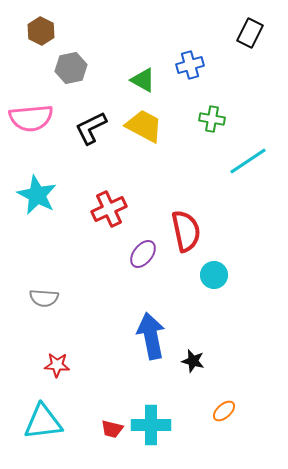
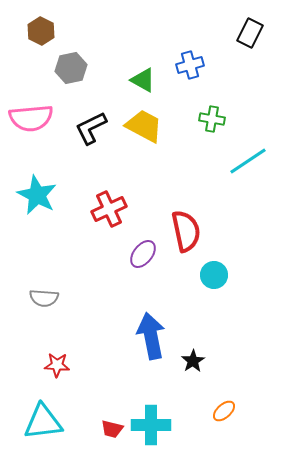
black star: rotated 25 degrees clockwise
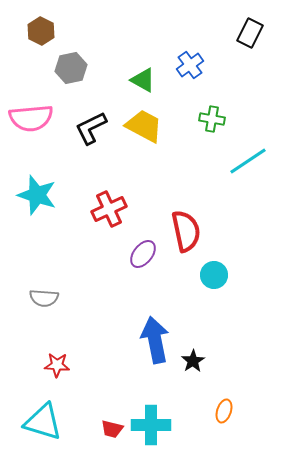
blue cross: rotated 20 degrees counterclockwise
cyan star: rotated 9 degrees counterclockwise
blue arrow: moved 4 px right, 4 px down
orange ellipse: rotated 30 degrees counterclockwise
cyan triangle: rotated 24 degrees clockwise
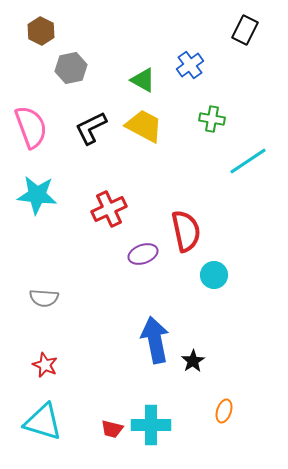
black rectangle: moved 5 px left, 3 px up
pink semicircle: moved 9 px down; rotated 105 degrees counterclockwise
cyan star: rotated 12 degrees counterclockwise
purple ellipse: rotated 32 degrees clockwise
red star: moved 12 px left; rotated 20 degrees clockwise
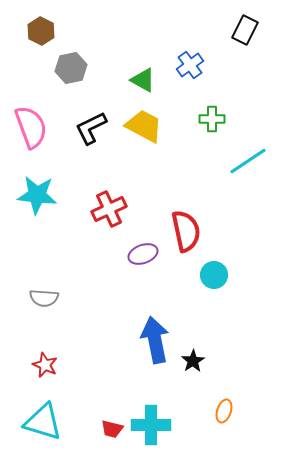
green cross: rotated 10 degrees counterclockwise
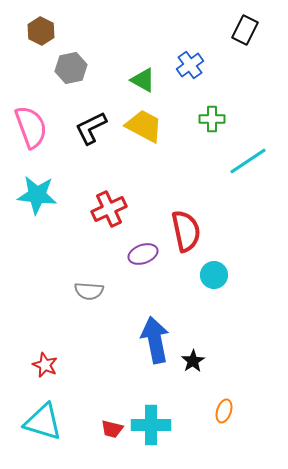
gray semicircle: moved 45 px right, 7 px up
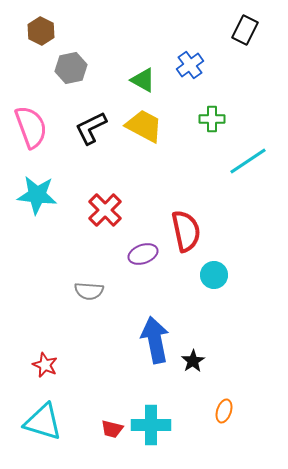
red cross: moved 4 px left, 1 px down; rotated 20 degrees counterclockwise
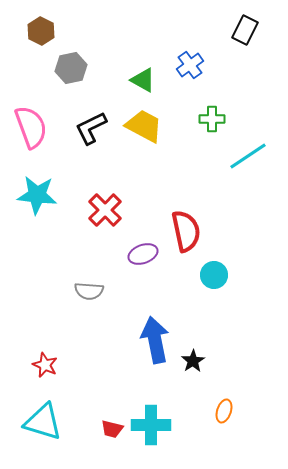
cyan line: moved 5 px up
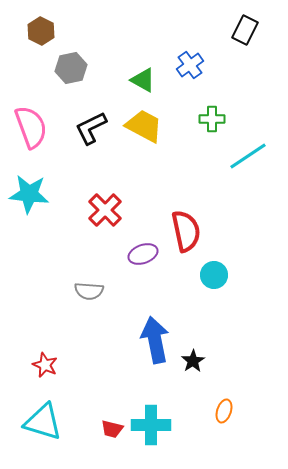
cyan star: moved 8 px left, 1 px up
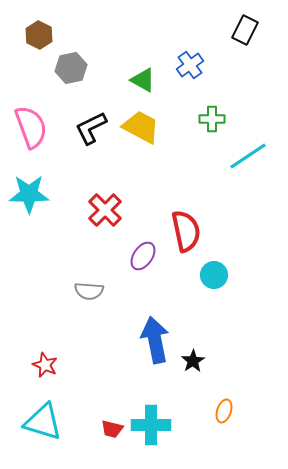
brown hexagon: moved 2 px left, 4 px down
yellow trapezoid: moved 3 px left, 1 px down
cyan star: rotated 6 degrees counterclockwise
purple ellipse: moved 2 px down; rotated 36 degrees counterclockwise
